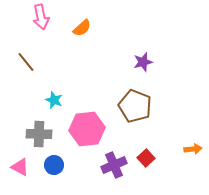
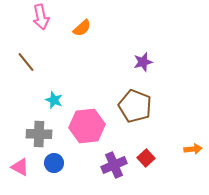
pink hexagon: moved 3 px up
blue circle: moved 2 px up
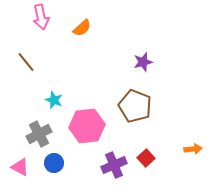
gray cross: rotated 30 degrees counterclockwise
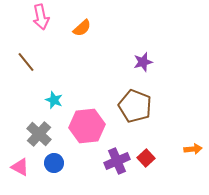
gray cross: rotated 20 degrees counterclockwise
purple cross: moved 3 px right, 4 px up
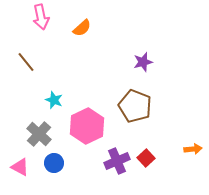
pink hexagon: rotated 20 degrees counterclockwise
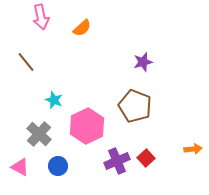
blue circle: moved 4 px right, 3 px down
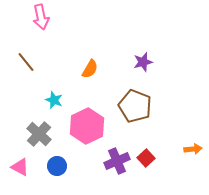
orange semicircle: moved 8 px right, 41 px down; rotated 18 degrees counterclockwise
blue circle: moved 1 px left
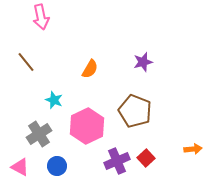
brown pentagon: moved 5 px down
gray cross: rotated 15 degrees clockwise
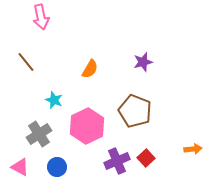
blue circle: moved 1 px down
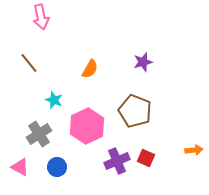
brown line: moved 3 px right, 1 px down
orange arrow: moved 1 px right, 1 px down
red square: rotated 24 degrees counterclockwise
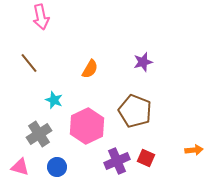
pink triangle: rotated 12 degrees counterclockwise
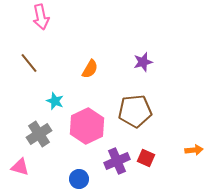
cyan star: moved 1 px right, 1 px down
brown pentagon: rotated 28 degrees counterclockwise
blue circle: moved 22 px right, 12 px down
